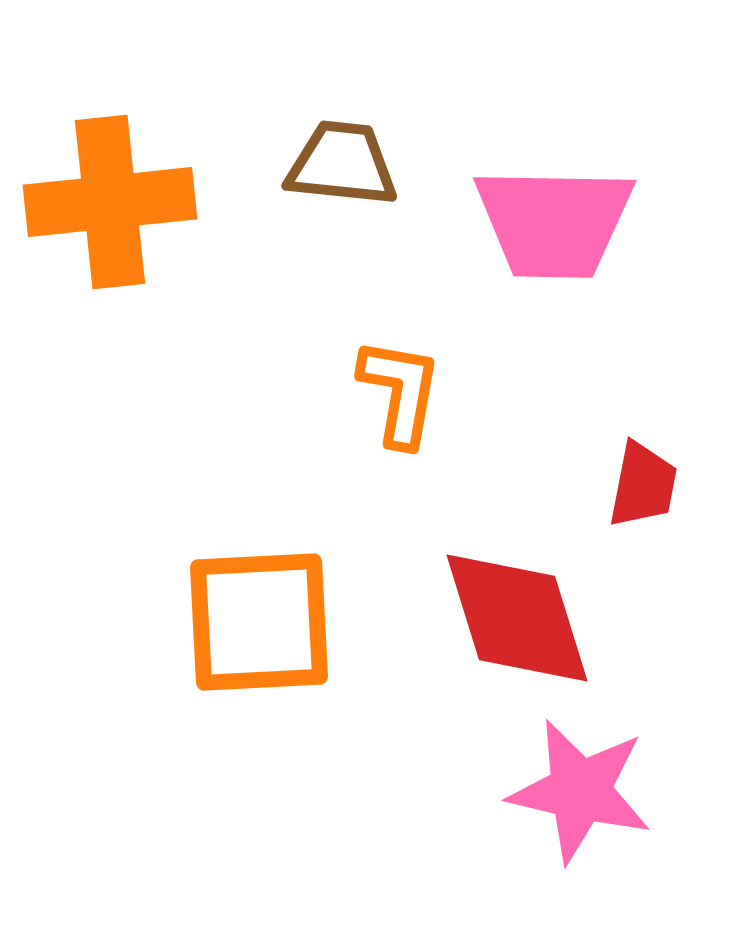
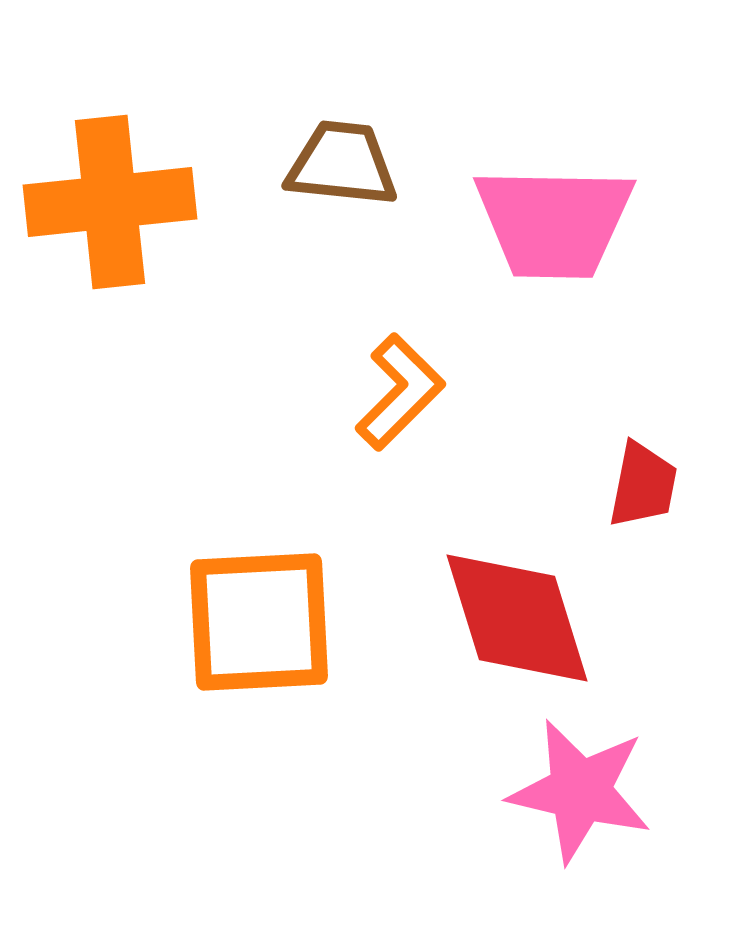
orange L-shape: rotated 35 degrees clockwise
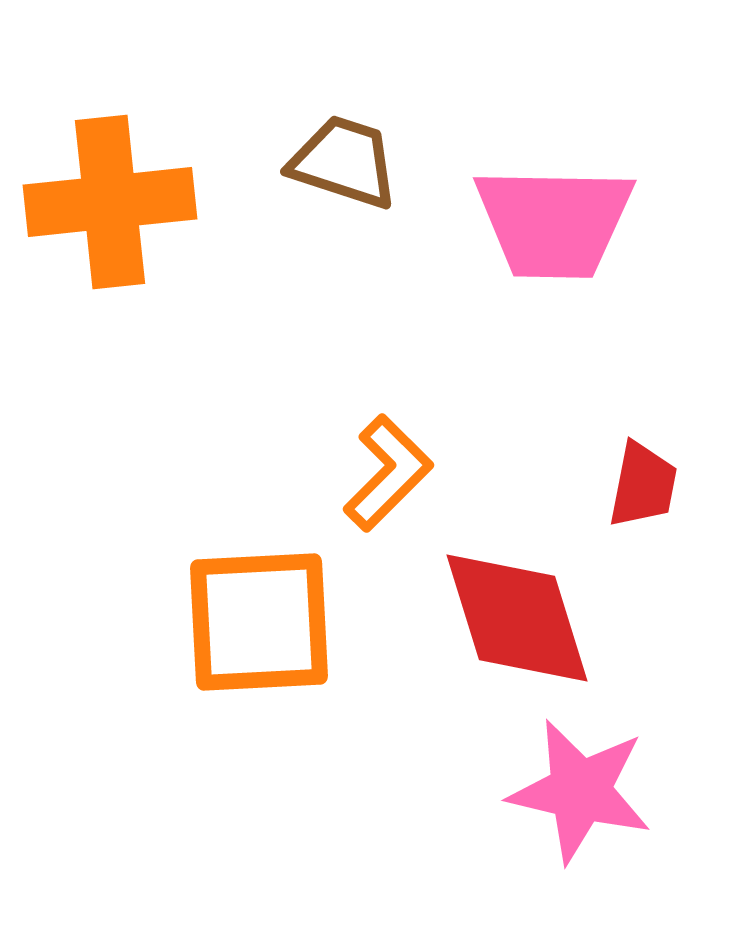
brown trapezoid: moved 2 px right, 2 px up; rotated 12 degrees clockwise
orange L-shape: moved 12 px left, 81 px down
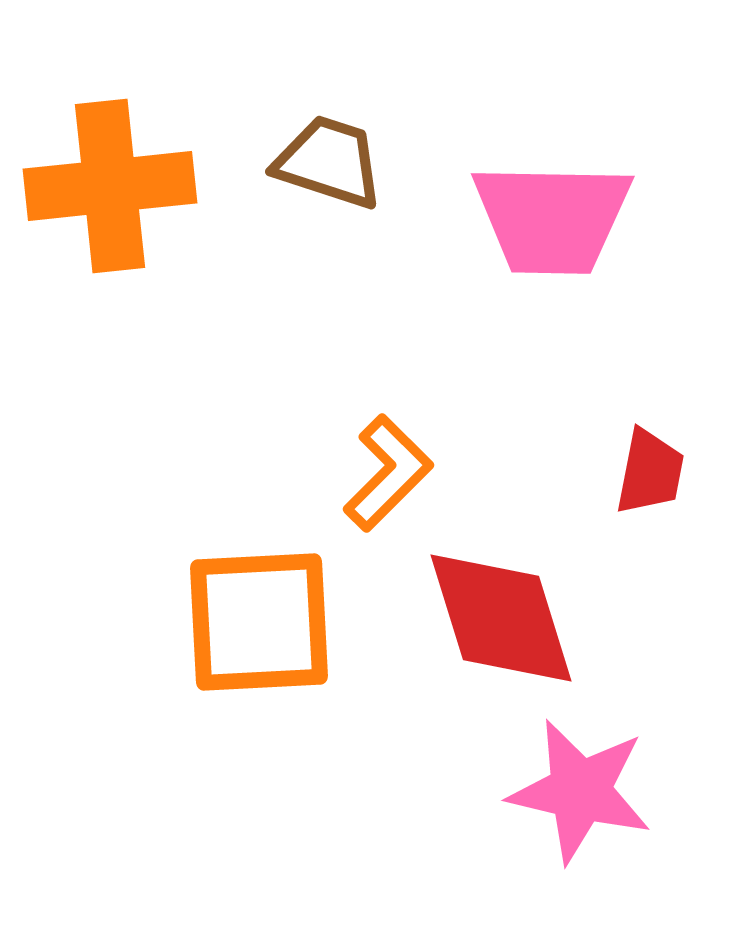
brown trapezoid: moved 15 px left
orange cross: moved 16 px up
pink trapezoid: moved 2 px left, 4 px up
red trapezoid: moved 7 px right, 13 px up
red diamond: moved 16 px left
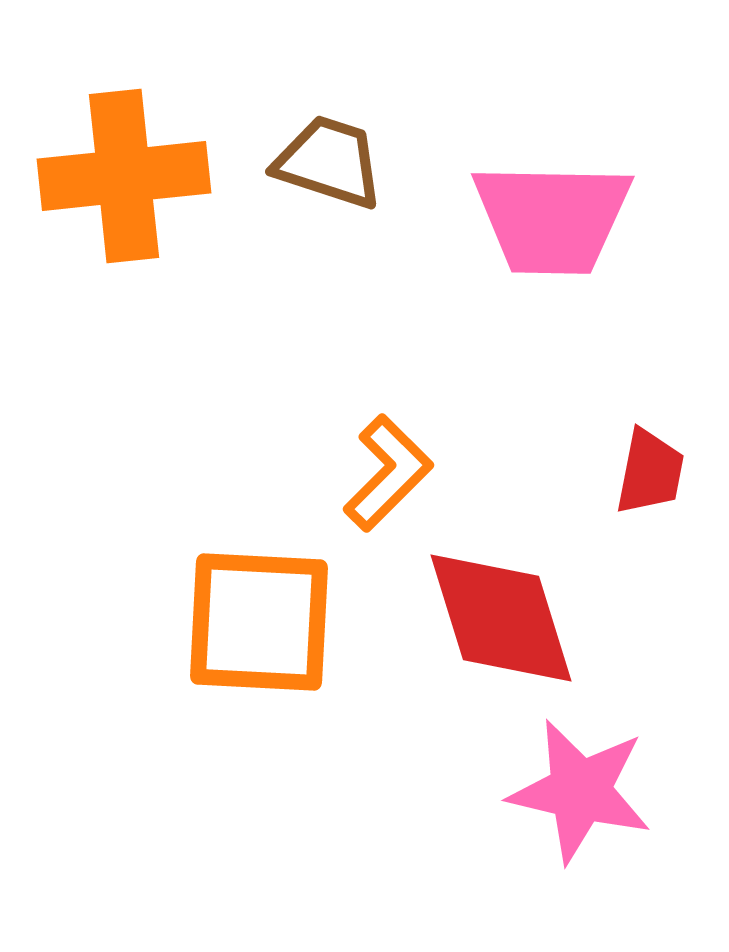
orange cross: moved 14 px right, 10 px up
orange square: rotated 6 degrees clockwise
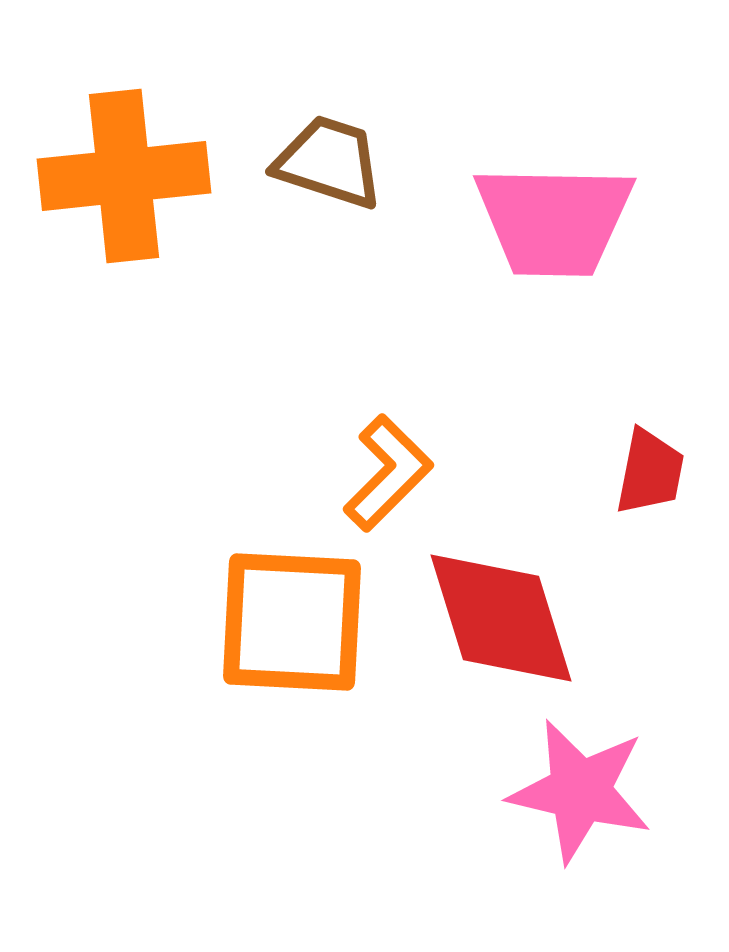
pink trapezoid: moved 2 px right, 2 px down
orange square: moved 33 px right
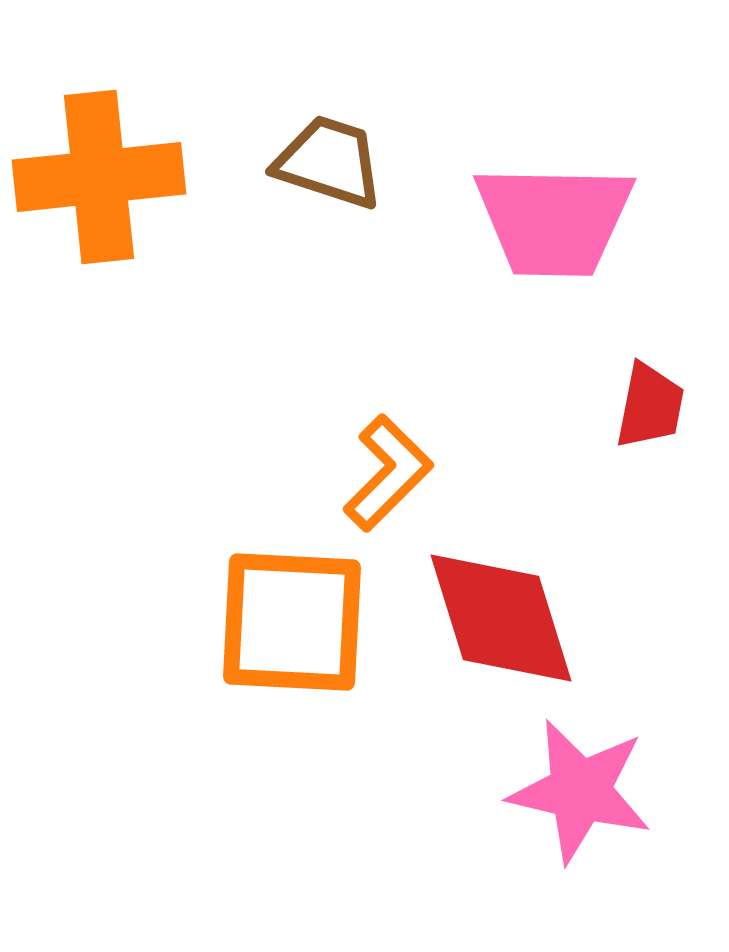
orange cross: moved 25 px left, 1 px down
red trapezoid: moved 66 px up
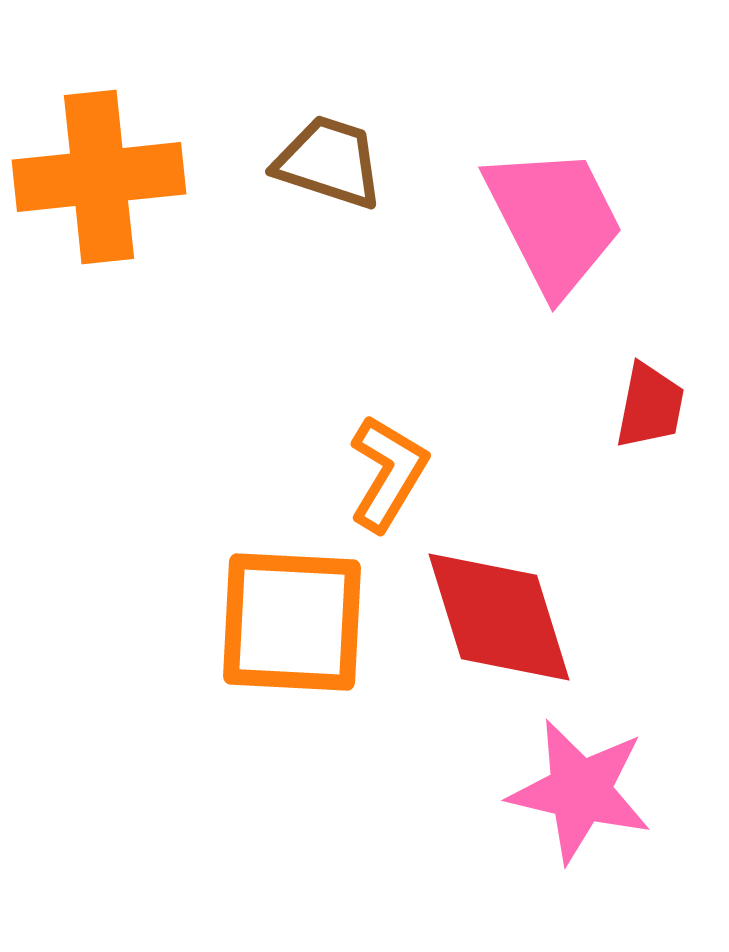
pink trapezoid: rotated 118 degrees counterclockwise
orange L-shape: rotated 14 degrees counterclockwise
red diamond: moved 2 px left, 1 px up
